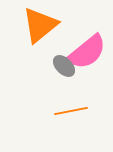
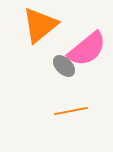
pink semicircle: moved 3 px up
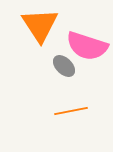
orange triangle: rotated 24 degrees counterclockwise
pink semicircle: moved 3 px up; rotated 57 degrees clockwise
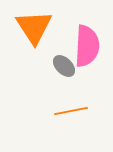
orange triangle: moved 6 px left, 2 px down
pink semicircle: rotated 105 degrees counterclockwise
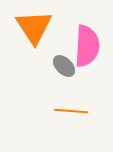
orange line: rotated 16 degrees clockwise
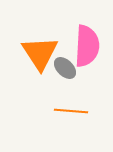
orange triangle: moved 6 px right, 26 px down
gray ellipse: moved 1 px right, 2 px down
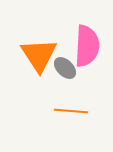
orange triangle: moved 1 px left, 2 px down
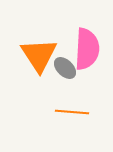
pink semicircle: moved 3 px down
orange line: moved 1 px right, 1 px down
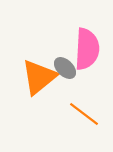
orange triangle: moved 22 px down; rotated 24 degrees clockwise
orange line: moved 12 px right, 2 px down; rotated 32 degrees clockwise
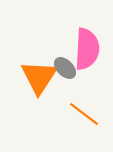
orange triangle: rotated 18 degrees counterclockwise
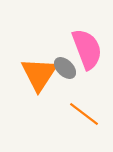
pink semicircle: rotated 24 degrees counterclockwise
orange triangle: moved 3 px up
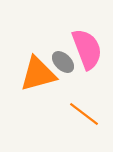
gray ellipse: moved 2 px left, 6 px up
orange triangle: moved 1 px left; rotated 42 degrees clockwise
